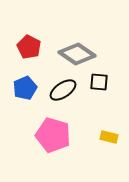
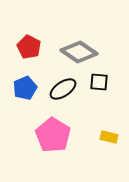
gray diamond: moved 2 px right, 2 px up
black ellipse: moved 1 px up
pink pentagon: rotated 16 degrees clockwise
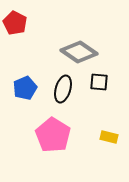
red pentagon: moved 14 px left, 24 px up
black ellipse: rotated 40 degrees counterclockwise
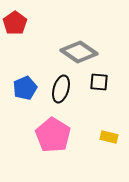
red pentagon: rotated 10 degrees clockwise
black ellipse: moved 2 px left
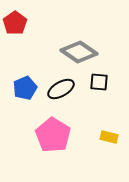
black ellipse: rotated 44 degrees clockwise
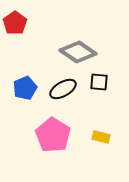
gray diamond: moved 1 px left
black ellipse: moved 2 px right
yellow rectangle: moved 8 px left
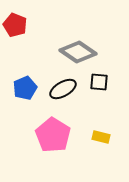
red pentagon: moved 2 px down; rotated 15 degrees counterclockwise
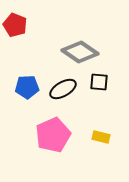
gray diamond: moved 2 px right
blue pentagon: moved 2 px right, 1 px up; rotated 20 degrees clockwise
pink pentagon: rotated 16 degrees clockwise
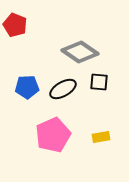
yellow rectangle: rotated 24 degrees counterclockwise
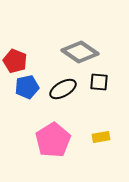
red pentagon: moved 36 px down
blue pentagon: rotated 10 degrees counterclockwise
pink pentagon: moved 5 px down; rotated 8 degrees counterclockwise
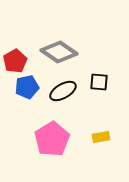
gray diamond: moved 21 px left
red pentagon: rotated 20 degrees clockwise
black ellipse: moved 2 px down
pink pentagon: moved 1 px left, 1 px up
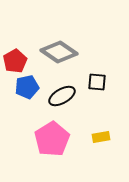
black square: moved 2 px left
black ellipse: moved 1 px left, 5 px down
